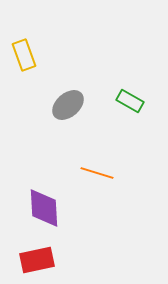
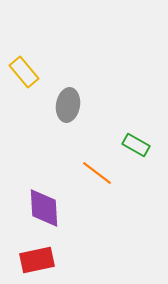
yellow rectangle: moved 17 px down; rotated 20 degrees counterclockwise
green rectangle: moved 6 px right, 44 px down
gray ellipse: rotated 40 degrees counterclockwise
orange line: rotated 20 degrees clockwise
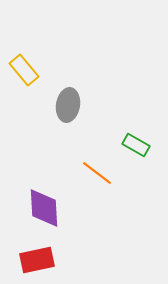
yellow rectangle: moved 2 px up
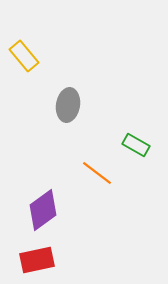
yellow rectangle: moved 14 px up
purple diamond: moved 1 px left, 2 px down; rotated 57 degrees clockwise
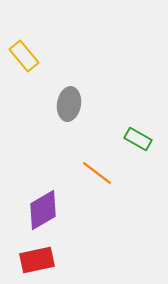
gray ellipse: moved 1 px right, 1 px up
green rectangle: moved 2 px right, 6 px up
purple diamond: rotated 6 degrees clockwise
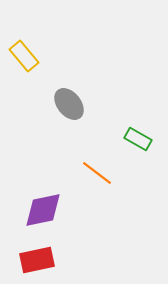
gray ellipse: rotated 48 degrees counterclockwise
purple diamond: rotated 18 degrees clockwise
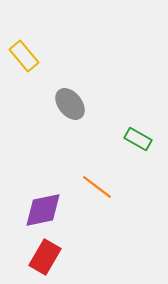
gray ellipse: moved 1 px right
orange line: moved 14 px down
red rectangle: moved 8 px right, 3 px up; rotated 48 degrees counterclockwise
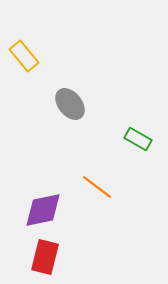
red rectangle: rotated 16 degrees counterclockwise
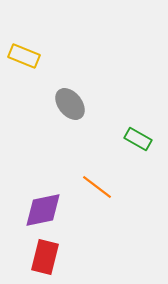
yellow rectangle: rotated 28 degrees counterclockwise
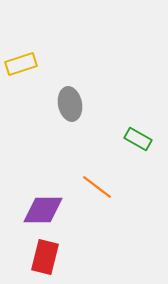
yellow rectangle: moved 3 px left, 8 px down; rotated 40 degrees counterclockwise
gray ellipse: rotated 28 degrees clockwise
purple diamond: rotated 12 degrees clockwise
